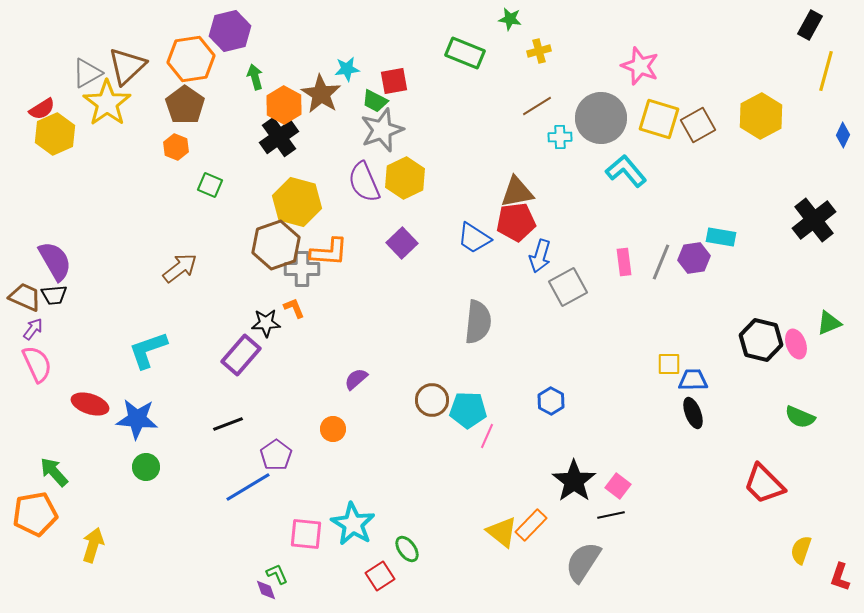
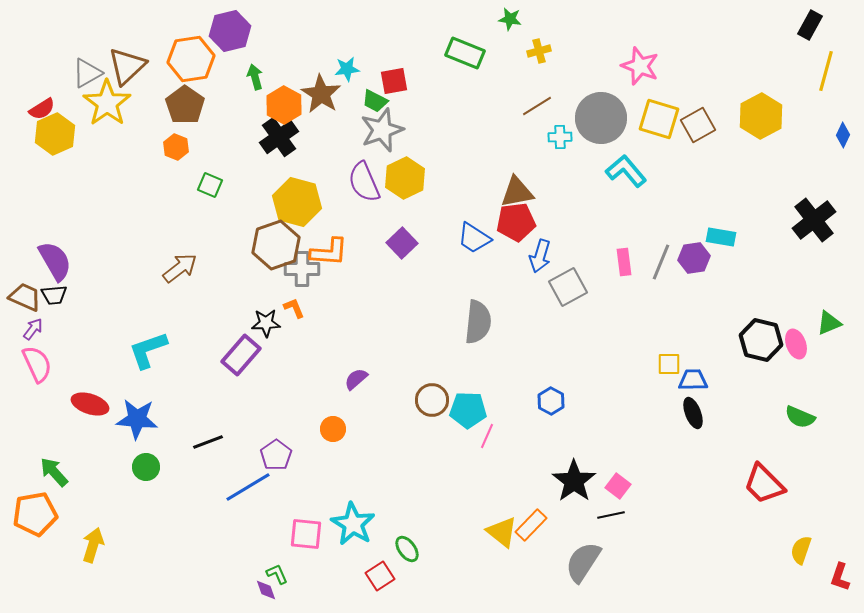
black line at (228, 424): moved 20 px left, 18 px down
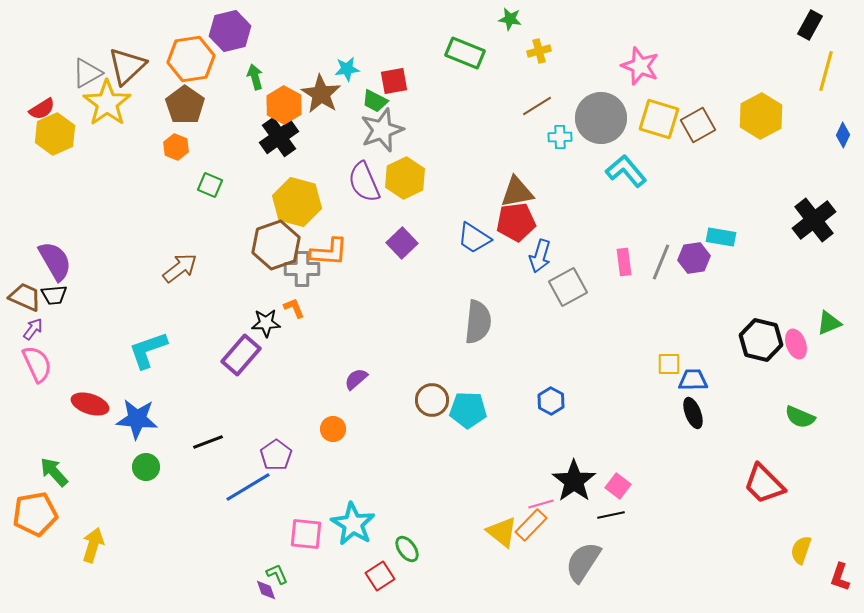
pink line at (487, 436): moved 54 px right, 68 px down; rotated 50 degrees clockwise
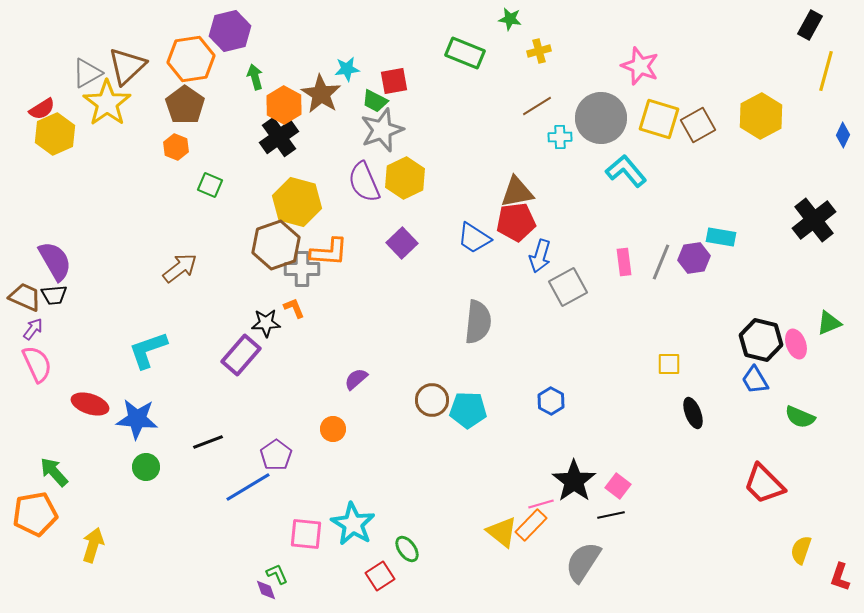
blue trapezoid at (693, 380): moved 62 px right; rotated 120 degrees counterclockwise
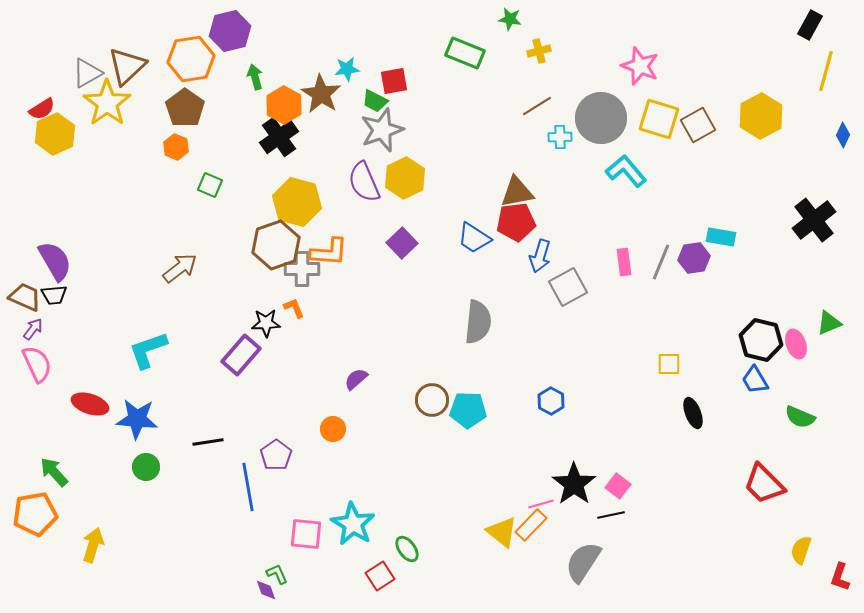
brown pentagon at (185, 105): moved 3 px down
black line at (208, 442): rotated 12 degrees clockwise
black star at (574, 481): moved 3 px down
blue line at (248, 487): rotated 69 degrees counterclockwise
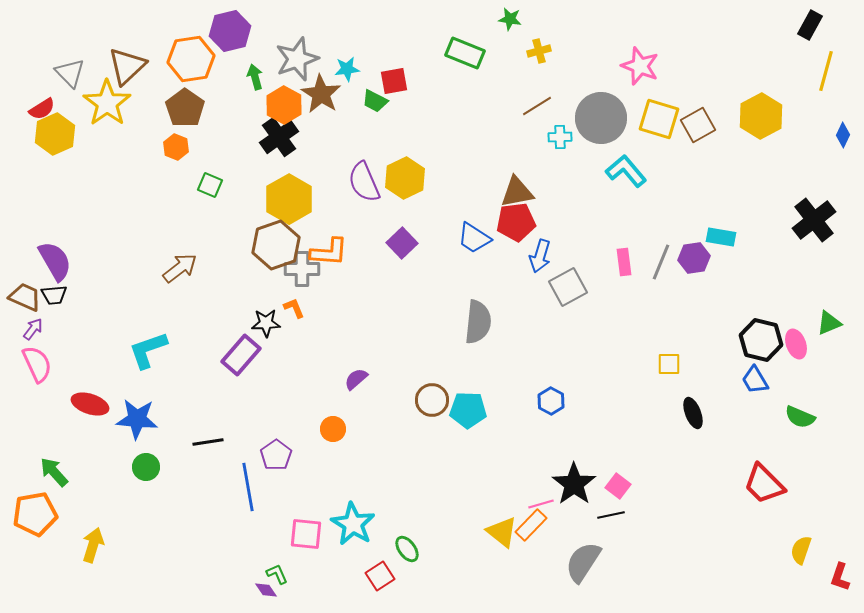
gray triangle at (87, 73): moved 17 px left; rotated 44 degrees counterclockwise
gray star at (382, 130): moved 85 px left, 71 px up
yellow hexagon at (297, 202): moved 8 px left, 3 px up; rotated 15 degrees clockwise
purple diamond at (266, 590): rotated 15 degrees counterclockwise
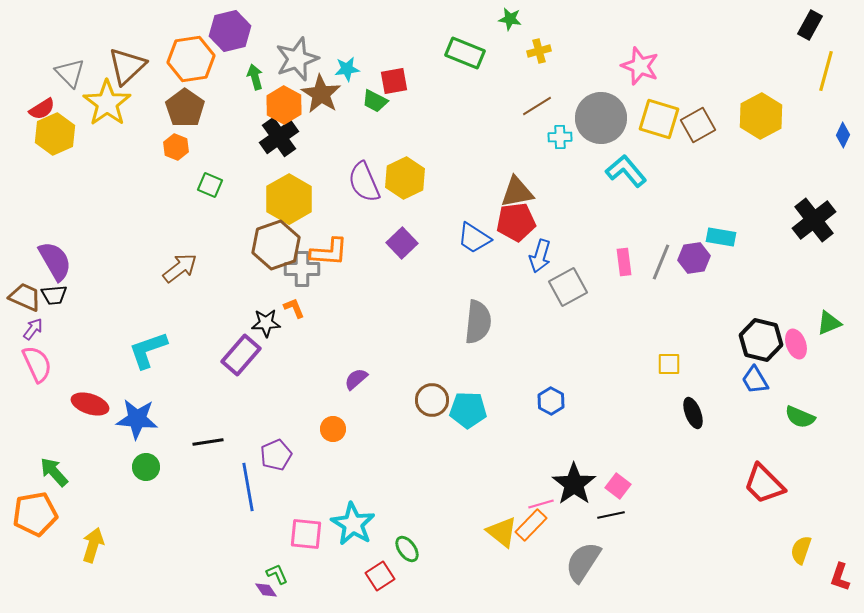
purple pentagon at (276, 455): rotated 12 degrees clockwise
